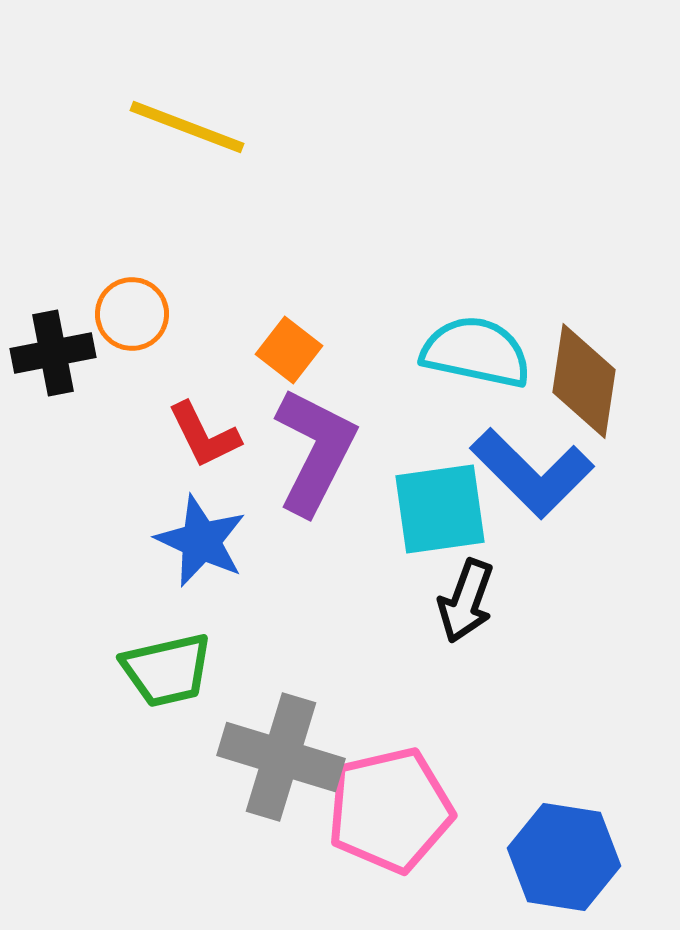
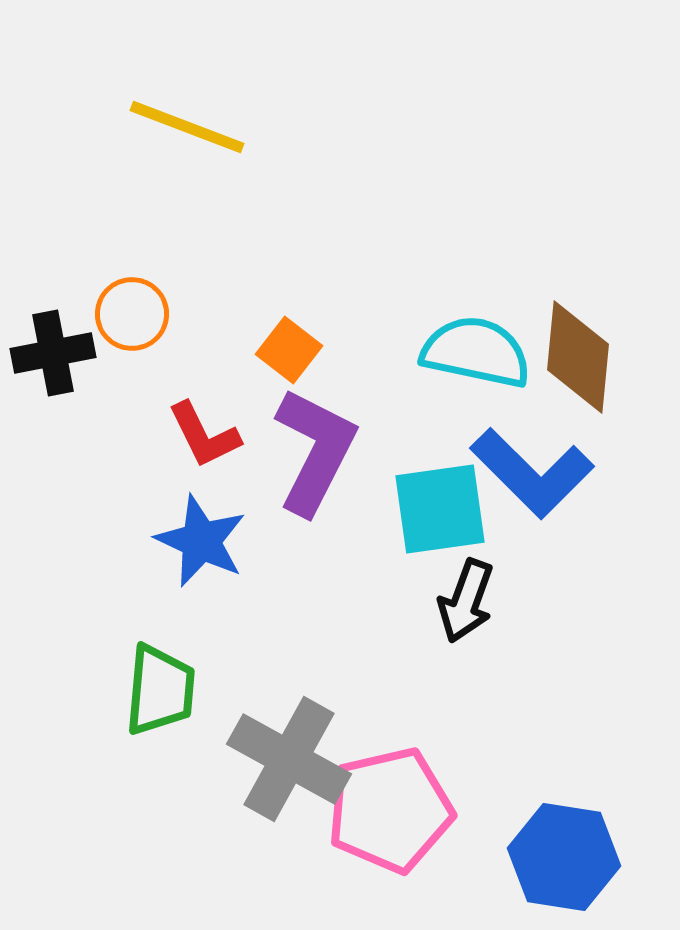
brown diamond: moved 6 px left, 24 px up; rotated 3 degrees counterclockwise
green trapezoid: moved 7 px left, 20 px down; rotated 72 degrees counterclockwise
gray cross: moved 8 px right, 2 px down; rotated 12 degrees clockwise
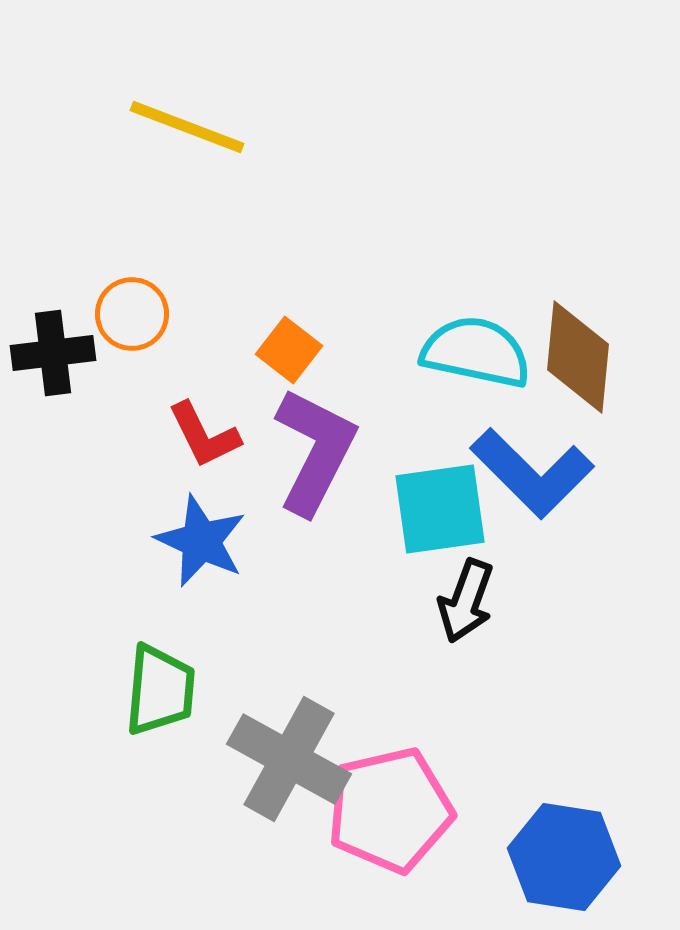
black cross: rotated 4 degrees clockwise
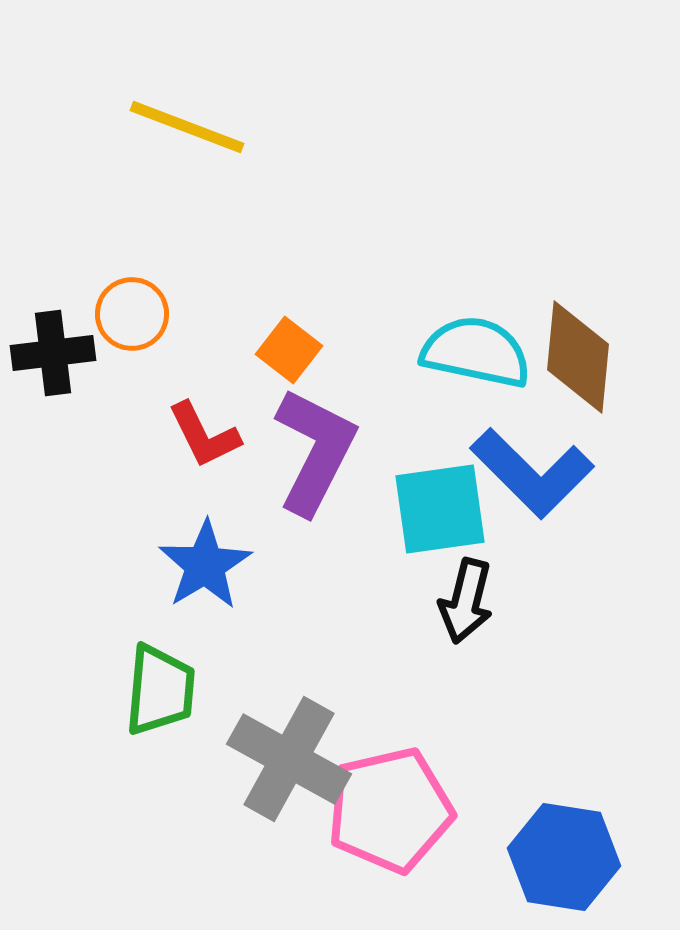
blue star: moved 4 px right, 24 px down; rotated 16 degrees clockwise
black arrow: rotated 6 degrees counterclockwise
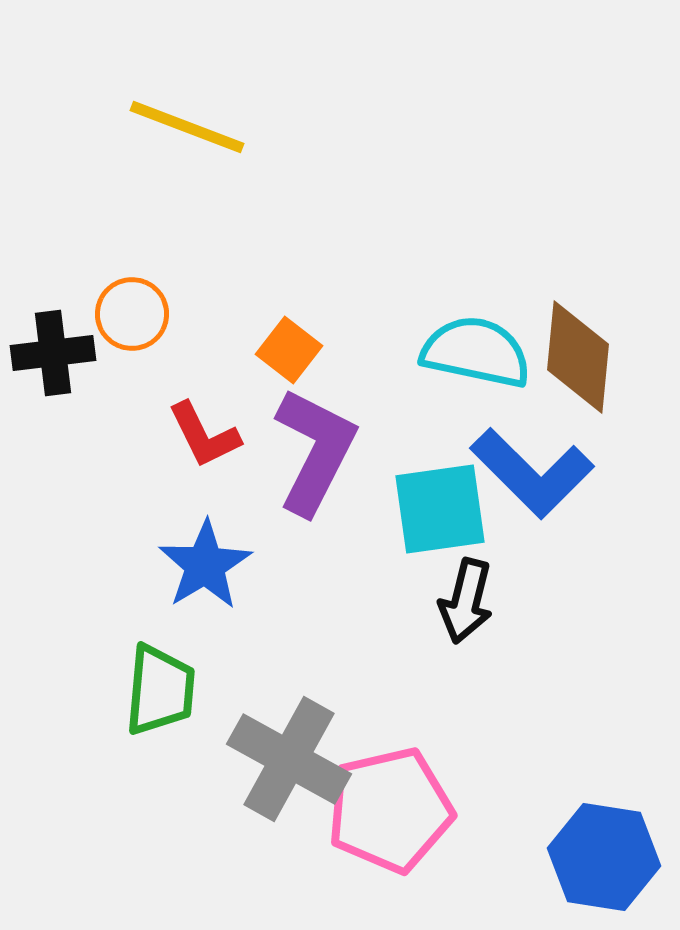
blue hexagon: moved 40 px right
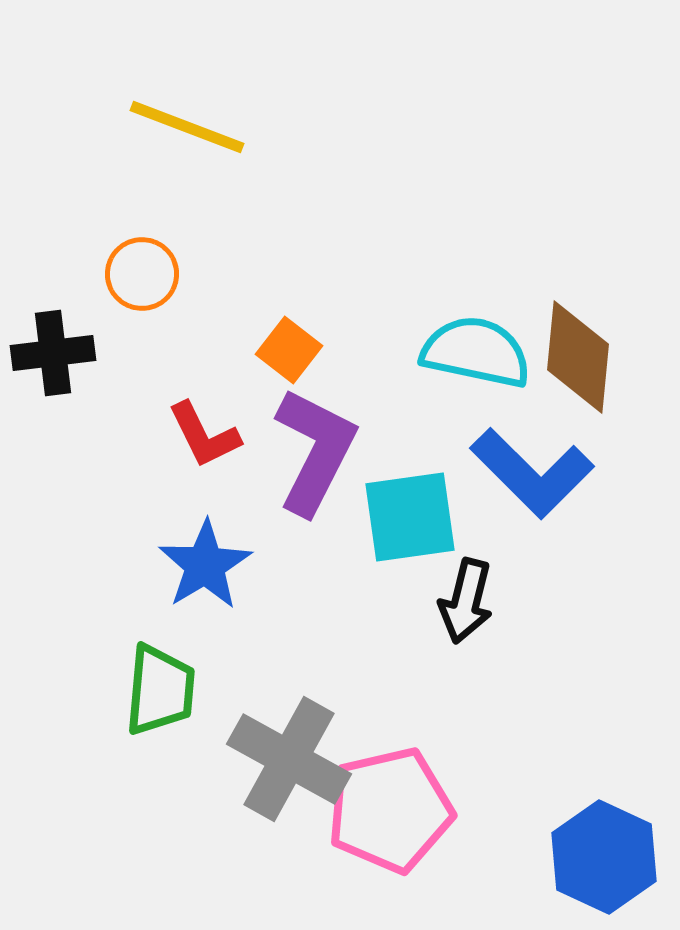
orange circle: moved 10 px right, 40 px up
cyan square: moved 30 px left, 8 px down
blue hexagon: rotated 16 degrees clockwise
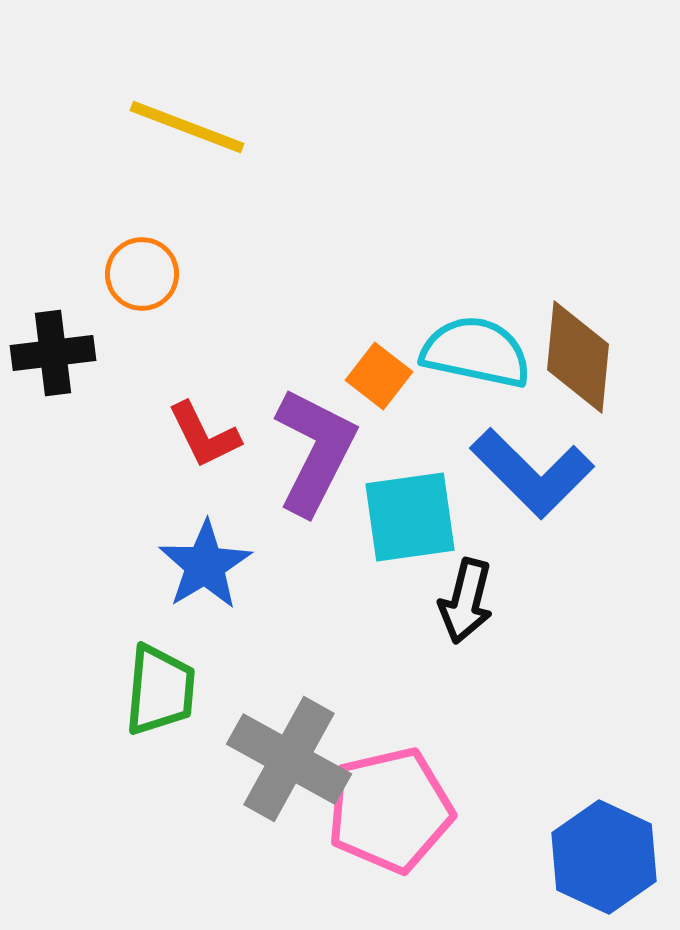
orange square: moved 90 px right, 26 px down
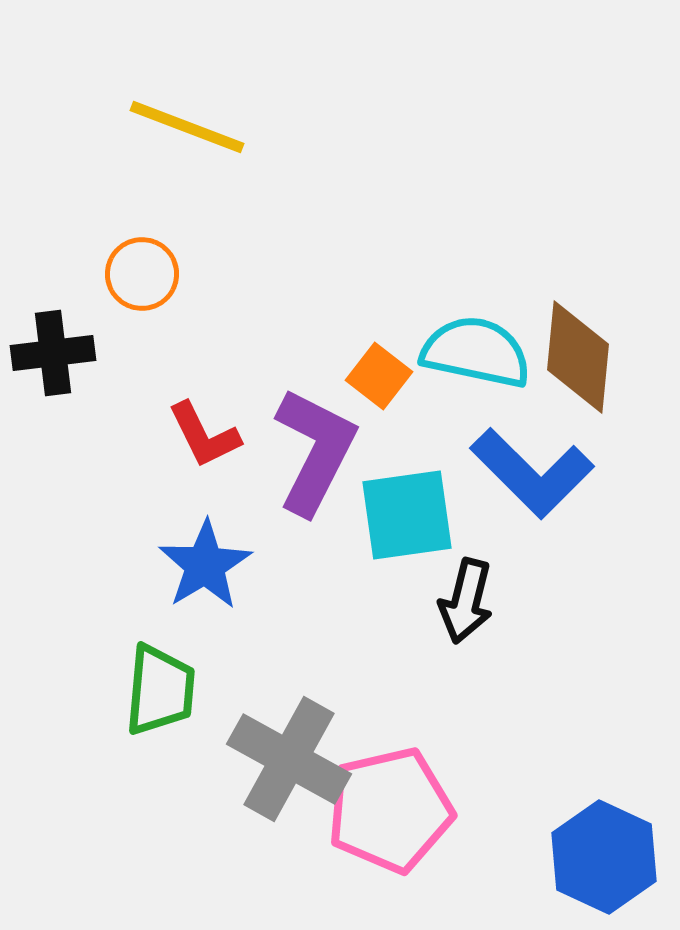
cyan square: moved 3 px left, 2 px up
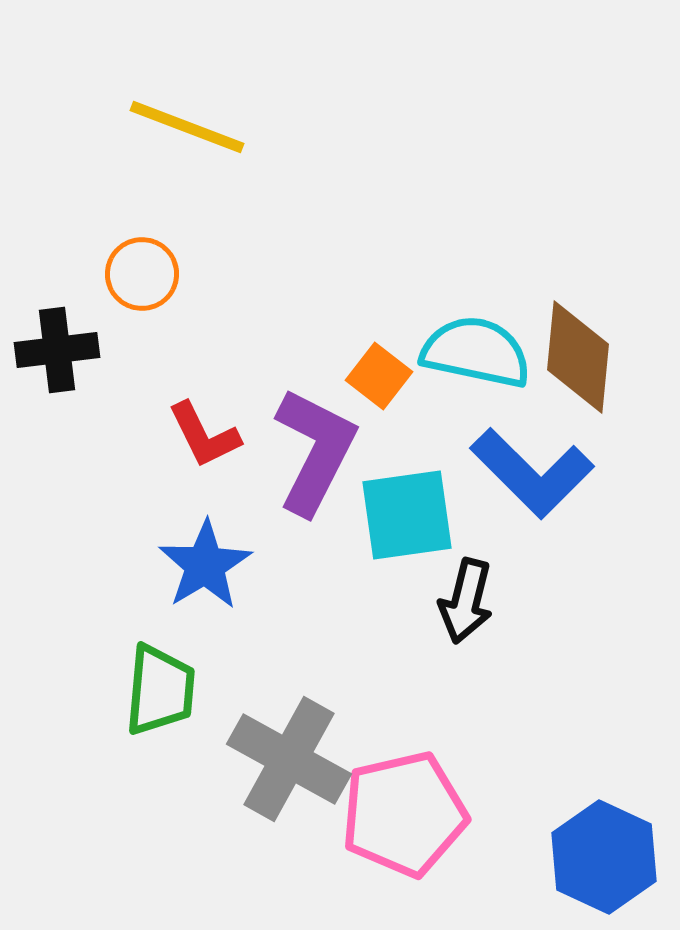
black cross: moved 4 px right, 3 px up
pink pentagon: moved 14 px right, 4 px down
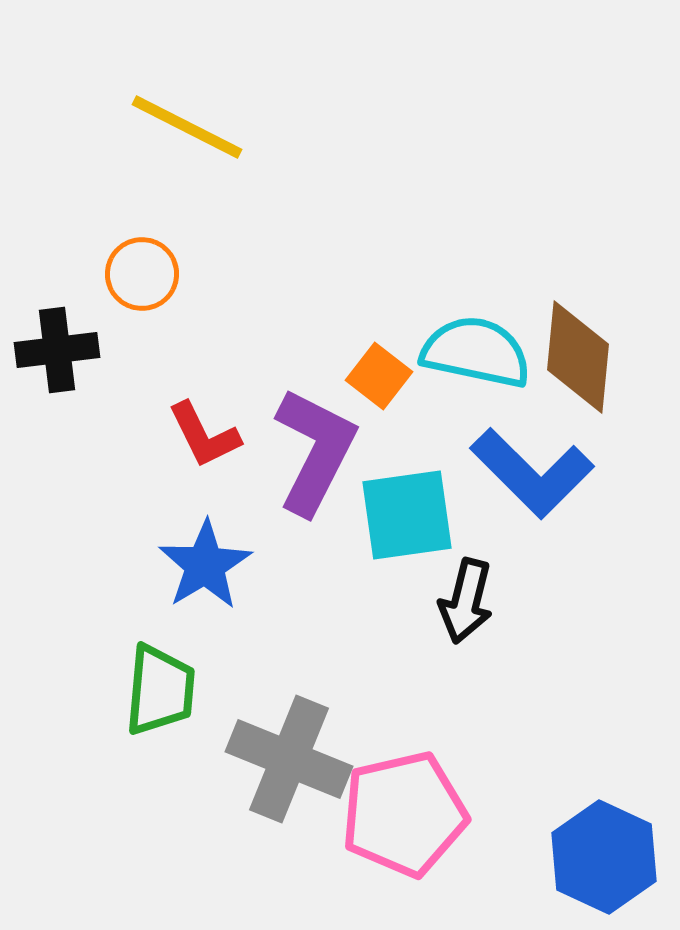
yellow line: rotated 6 degrees clockwise
gray cross: rotated 7 degrees counterclockwise
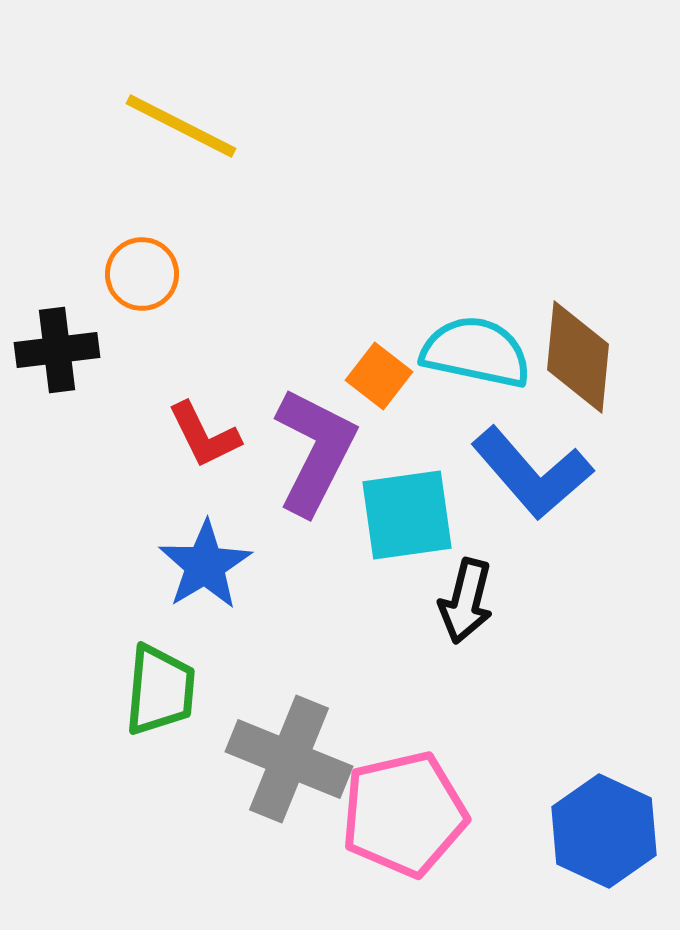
yellow line: moved 6 px left, 1 px up
blue L-shape: rotated 4 degrees clockwise
blue hexagon: moved 26 px up
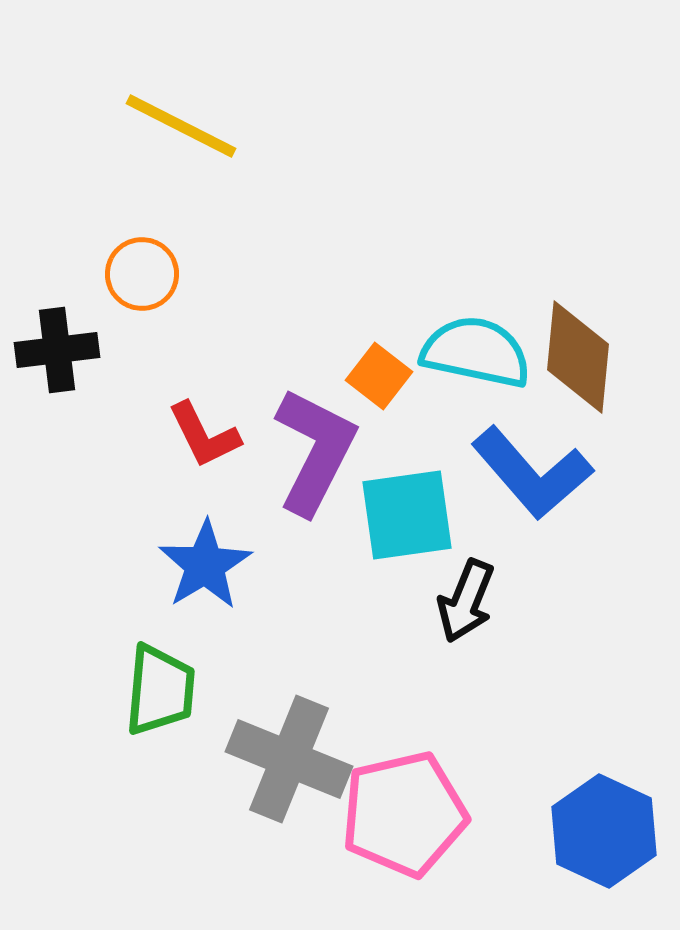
black arrow: rotated 8 degrees clockwise
